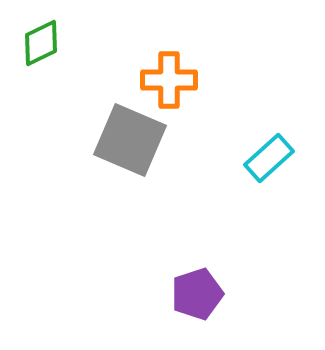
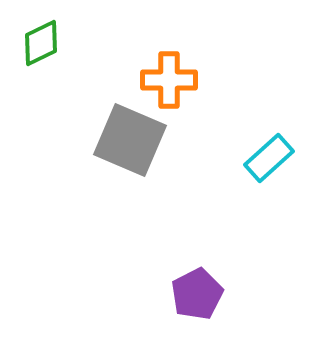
purple pentagon: rotated 9 degrees counterclockwise
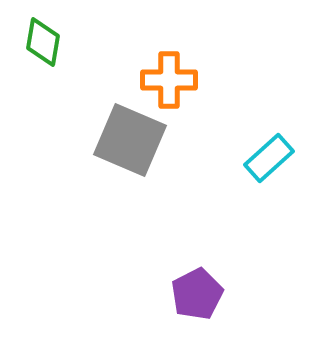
green diamond: moved 2 px right, 1 px up; rotated 54 degrees counterclockwise
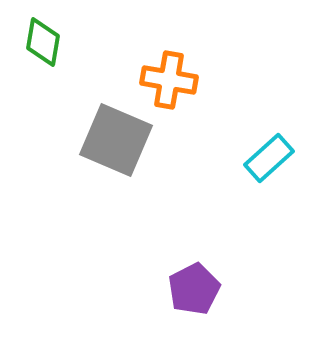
orange cross: rotated 10 degrees clockwise
gray square: moved 14 px left
purple pentagon: moved 3 px left, 5 px up
